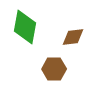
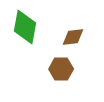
brown hexagon: moved 7 px right
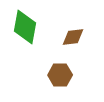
brown hexagon: moved 1 px left, 6 px down
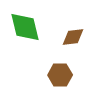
green diamond: rotated 24 degrees counterclockwise
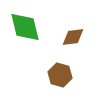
brown hexagon: rotated 15 degrees clockwise
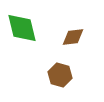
green diamond: moved 3 px left, 1 px down
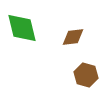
brown hexagon: moved 26 px right
